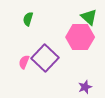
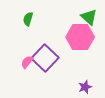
pink semicircle: moved 3 px right; rotated 16 degrees clockwise
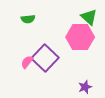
green semicircle: rotated 112 degrees counterclockwise
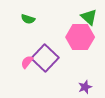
green semicircle: rotated 24 degrees clockwise
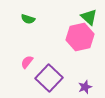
pink hexagon: rotated 12 degrees counterclockwise
purple square: moved 4 px right, 20 px down
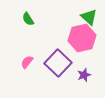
green semicircle: rotated 40 degrees clockwise
pink hexagon: moved 2 px right, 1 px down
purple square: moved 9 px right, 15 px up
purple star: moved 1 px left, 12 px up
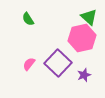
pink semicircle: moved 2 px right, 2 px down
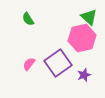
purple square: rotated 12 degrees clockwise
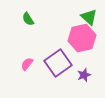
pink semicircle: moved 2 px left
